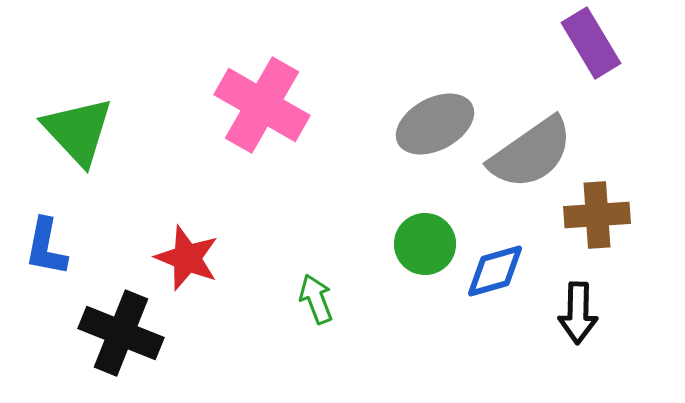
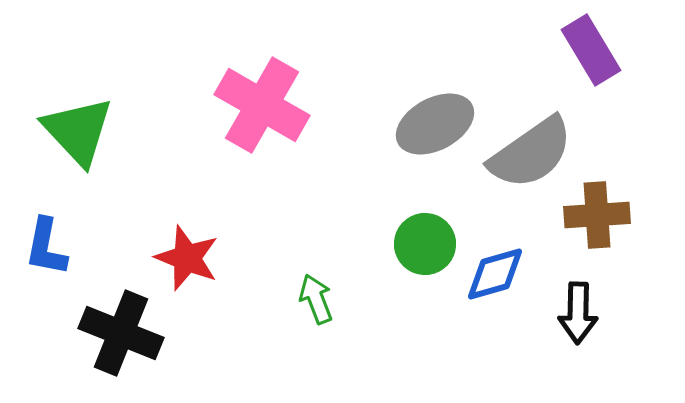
purple rectangle: moved 7 px down
blue diamond: moved 3 px down
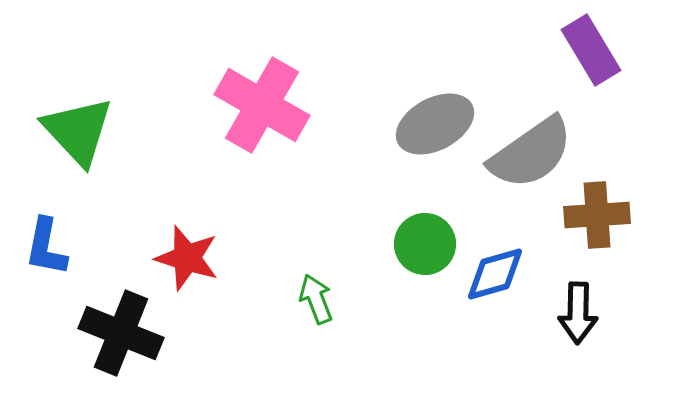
red star: rotated 4 degrees counterclockwise
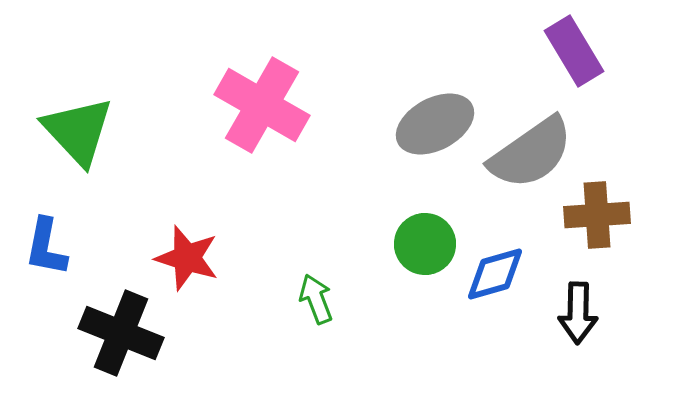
purple rectangle: moved 17 px left, 1 px down
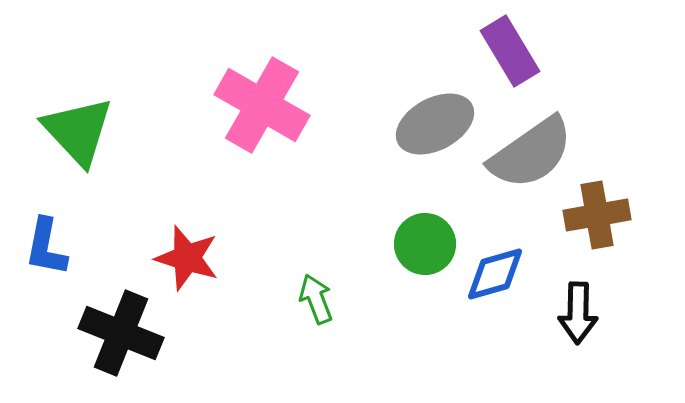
purple rectangle: moved 64 px left
brown cross: rotated 6 degrees counterclockwise
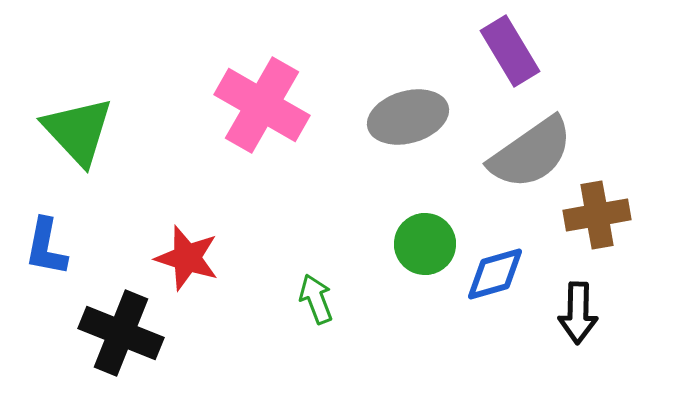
gray ellipse: moved 27 px left, 7 px up; rotated 12 degrees clockwise
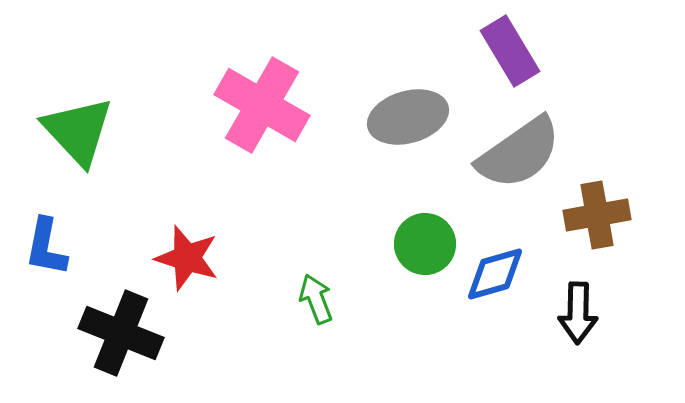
gray semicircle: moved 12 px left
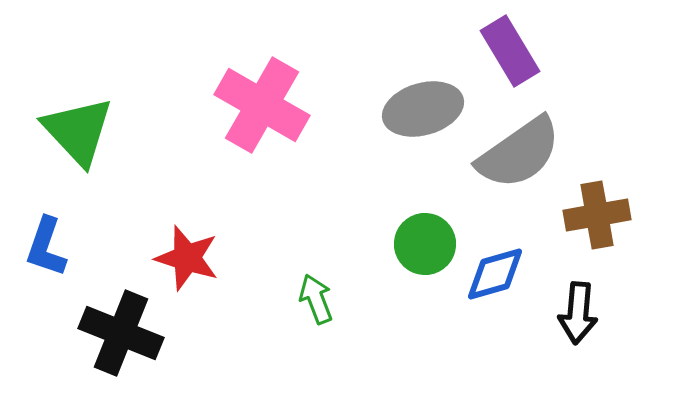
gray ellipse: moved 15 px right, 8 px up
blue L-shape: rotated 8 degrees clockwise
black arrow: rotated 4 degrees clockwise
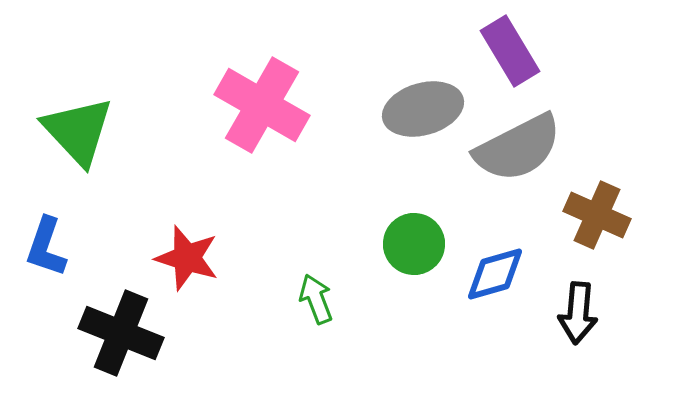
gray semicircle: moved 1 px left, 5 px up; rotated 8 degrees clockwise
brown cross: rotated 34 degrees clockwise
green circle: moved 11 px left
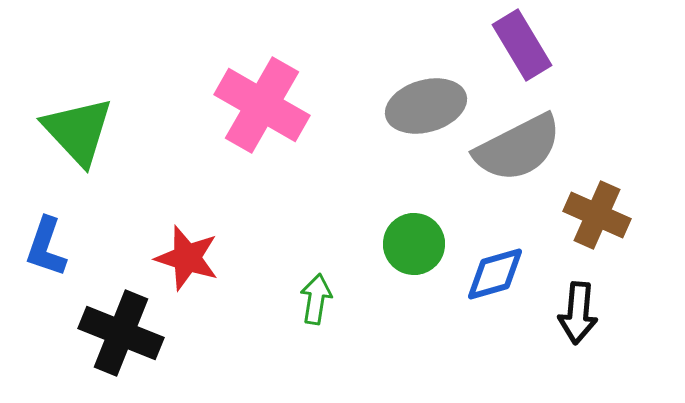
purple rectangle: moved 12 px right, 6 px up
gray ellipse: moved 3 px right, 3 px up
green arrow: rotated 30 degrees clockwise
